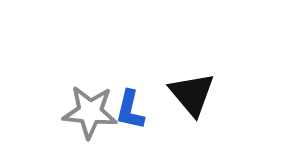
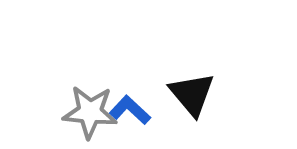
blue L-shape: rotated 120 degrees clockwise
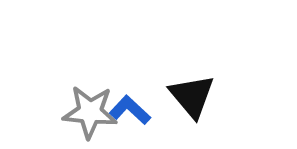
black triangle: moved 2 px down
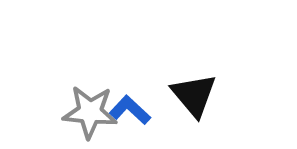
black triangle: moved 2 px right, 1 px up
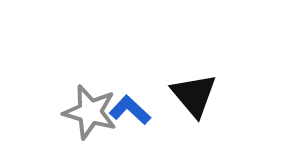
gray star: rotated 10 degrees clockwise
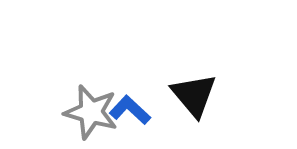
gray star: moved 1 px right
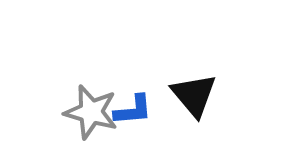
blue L-shape: moved 3 px right; rotated 132 degrees clockwise
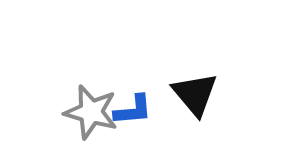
black triangle: moved 1 px right, 1 px up
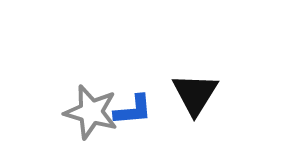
black triangle: rotated 12 degrees clockwise
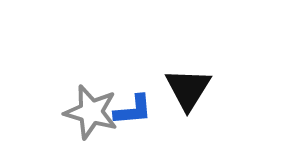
black triangle: moved 7 px left, 5 px up
